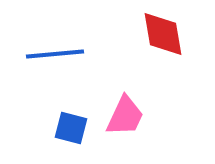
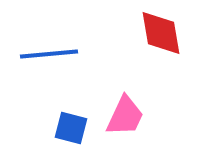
red diamond: moved 2 px left, 1 px up
blue line: moved 6 px left
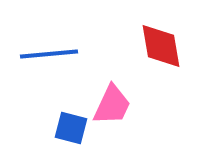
red diamond: moved 13 px down
pink trapezoid: moved 13 px left, 11 px up
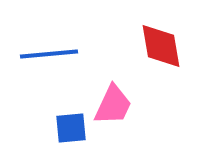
pink trapezoid: moved 1 px right
blue square: rotated 20 degrees counterclockwise
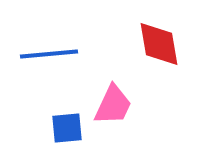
red diamond: moved 2 px left, 2 px up
blue square: moved 4 px left
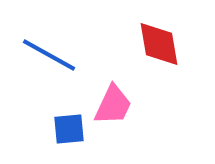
blue line: moved 1 px down; rotated 34 degrees clockwise
blue square: moved 2 px right, 1 px down
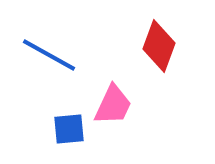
red diamond: moved 2 px down; rotated 30 degrees clockwise
